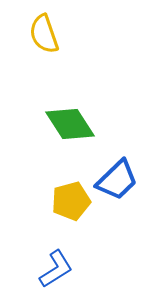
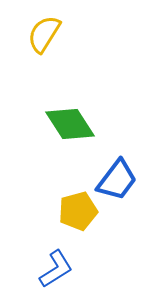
yellow semicircle: rotated 51 degrees clockwise
blue trapezoid: rotated 9 degrees counterclockwise
yellow pentagon: moved 7 px right, 10 px down
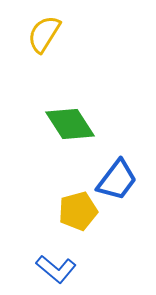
blue L-shape: rotated 72 degrees clockwise
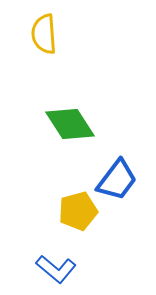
yellow semicircle: rotated 36 degrees counterclockwise
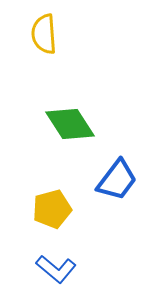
yellow pentagon: moved 26 px left, 2 px up
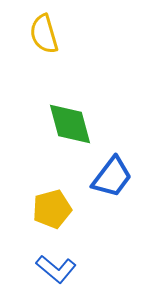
yellow semicircle: rotated 12 degrees counterclockwise
green diamond: rotated 18 degrees clockwise
blue trapezoid: moved 5 px left, 3 px up
